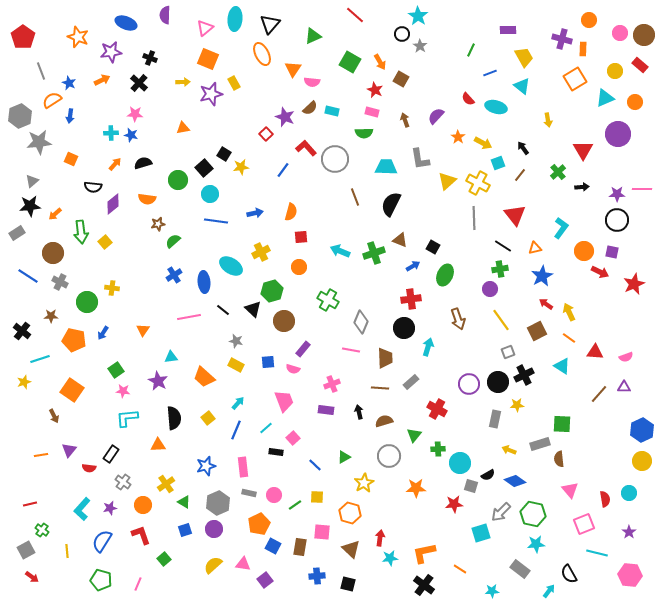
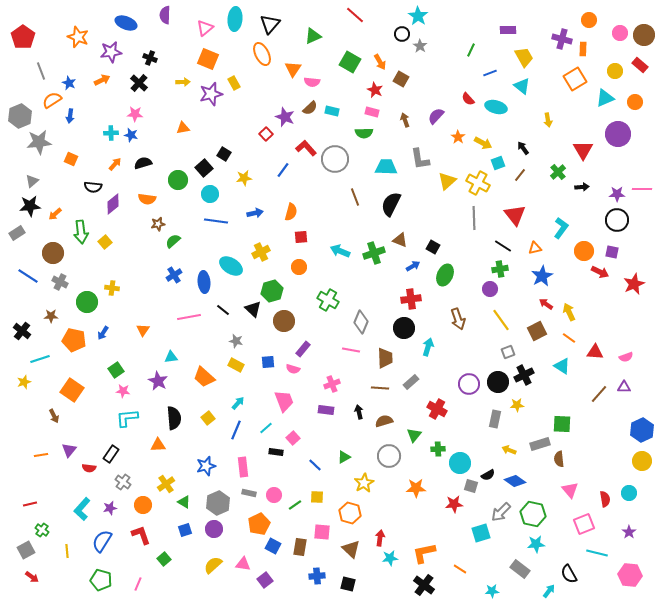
yellow star at (241, 167): moved 3 px right, 11 px down
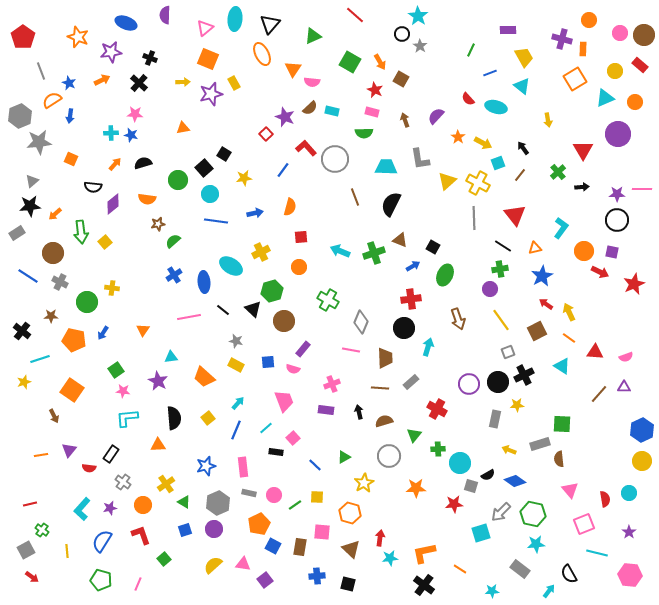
orange semicircle at (291, 212): moved 1 px left, 5 px up
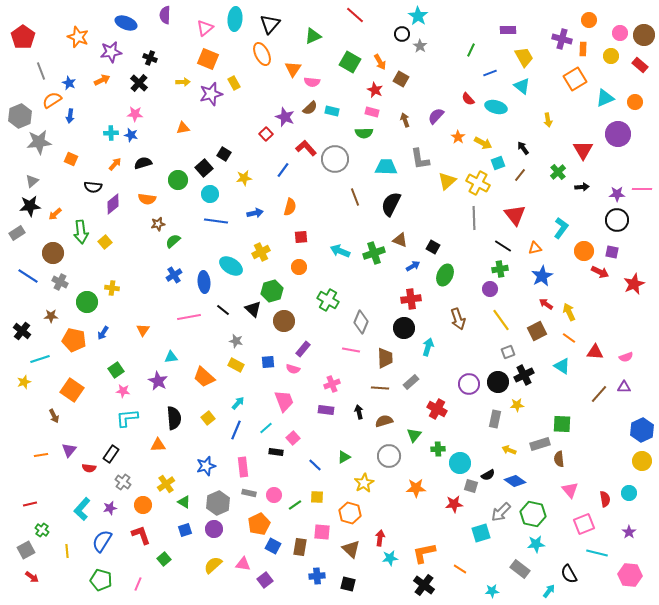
yellow circle at (615, 71): moved 4 px left, 15 px up
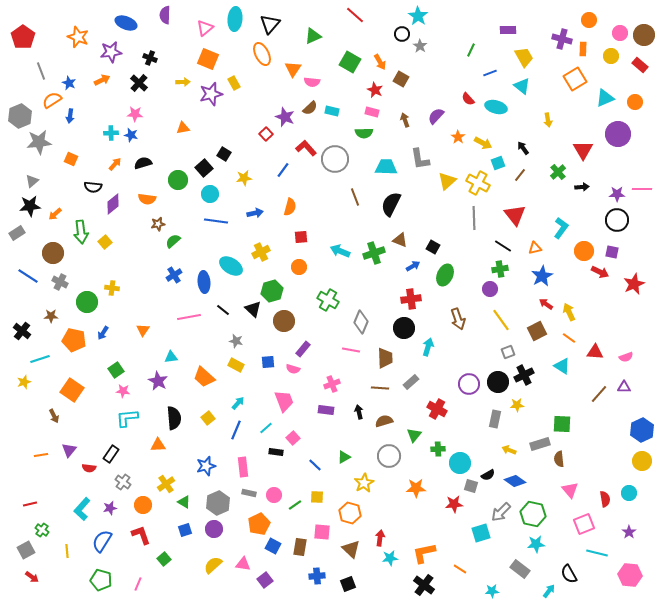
black square at (348, 584): rotated 35 degrees counterclockwise
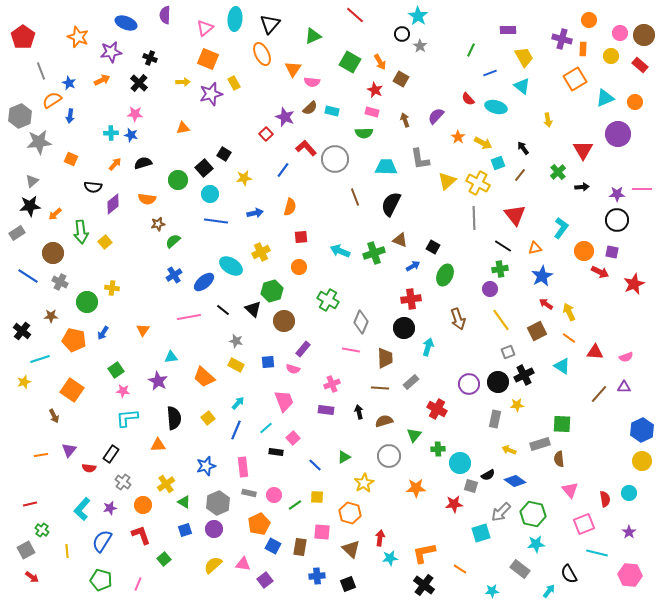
blue ellipse at (204, 282): rotated 55 degrees clockwise
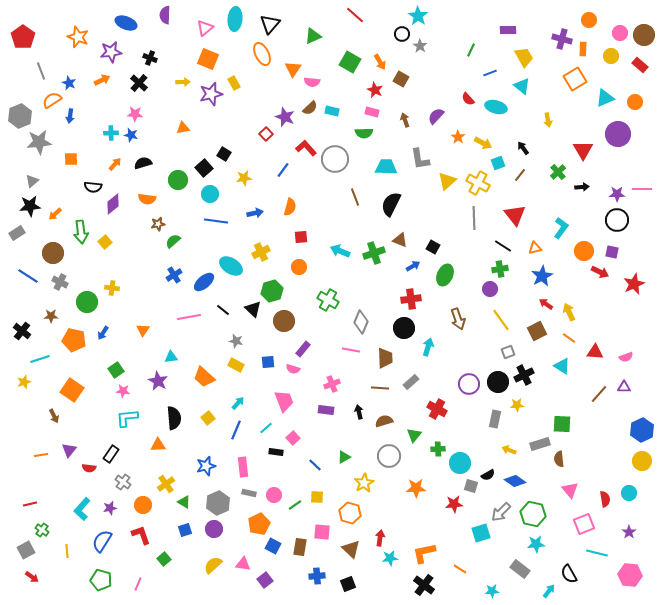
orange square at (71, 159): rotated 24 degrees counterclockwise
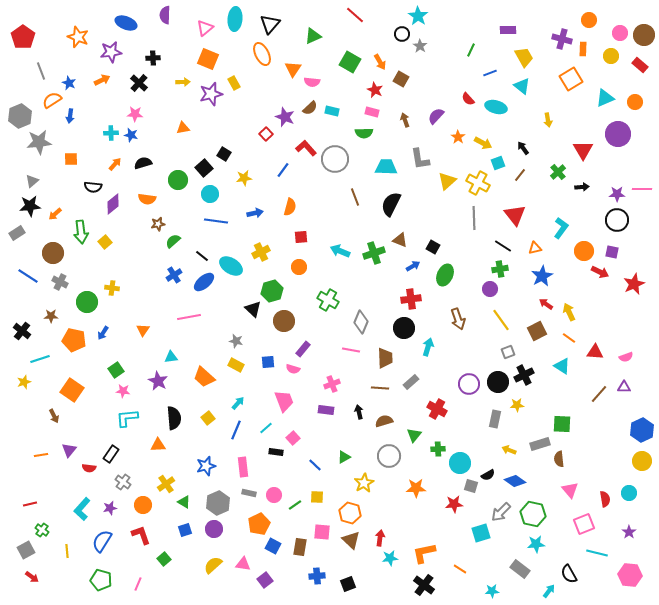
black cross at (150, 58): moved 3 px right; rotated 24 degrees counterclockwise
orange square at (575, 79): moved 4 px left
black line at (223, 310): moved 21 px left, 54 px up
brown triangle at (351, 549): moved 9 px up
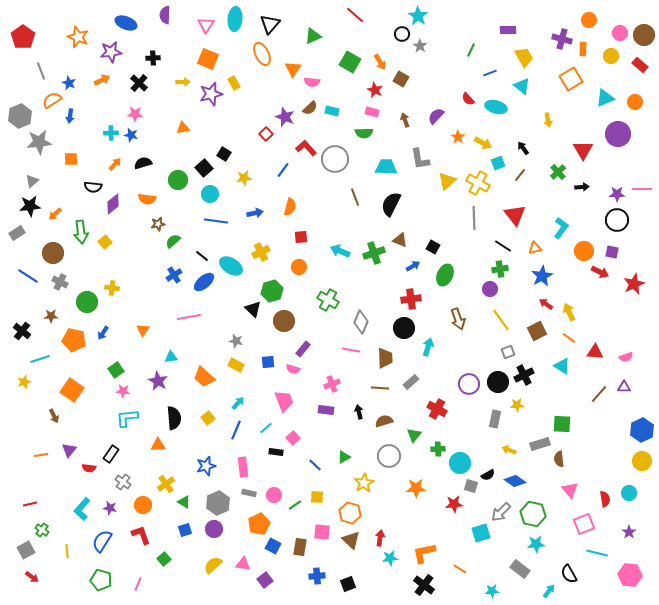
pink triangle at (205, 28): moved 1 px right, 3 px up; rotated 18 degrees counterclockwise
purple star at (110, 508): rotated 24 degrees clockwise
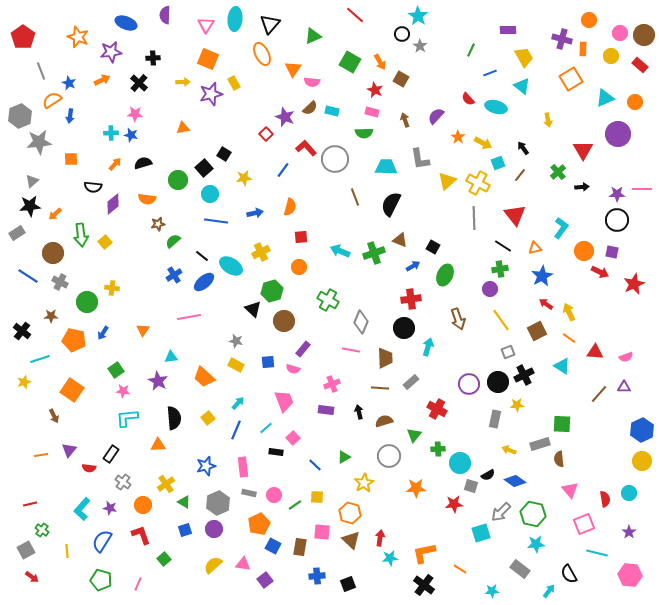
green arrow at (81, 232): moved 3 px down
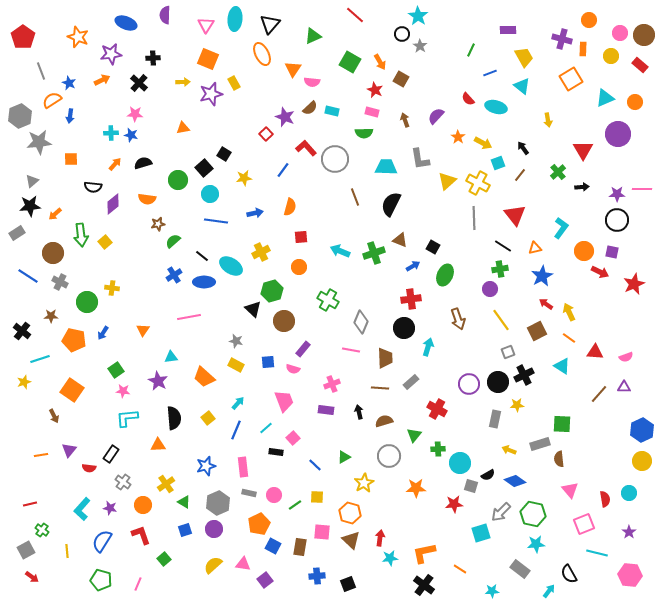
purple star at (111, 52): moved 2 px down
blue ellipse at (204, 282): rotated 40 degrees clockwise
